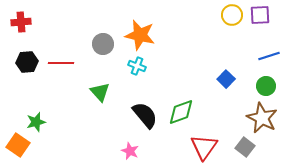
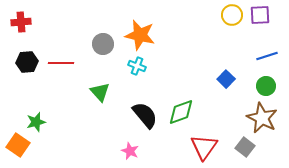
blue line: moved 2 px left
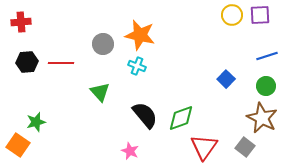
green diamond: moved 6 px down
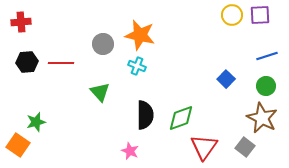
black semicircle: rotated 40 degrees clockwise
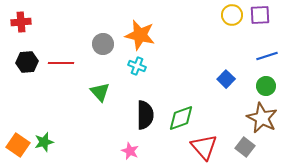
green star: moved 8 px right, 20 px down
red triangle: rotated 16 degrees counterclockwise
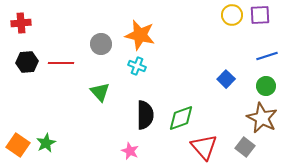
red cross: moved 1 px down
gray circle: moved 2 px left
green star: moved 2 px right, 1 px down; rotated 12 degrees counterclockwise
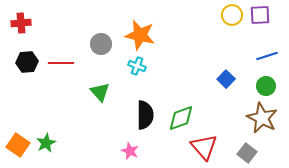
gray square: moved 2 px right, 6 px down
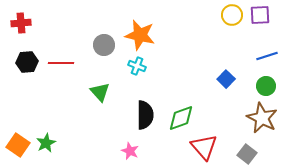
gray circle: moved 3 px right, 1 px down
gray square: moved 1 px down
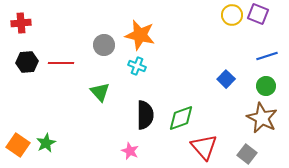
purple square: moved 2 px left, 1 px up; rotated 25 degrees clockwise
